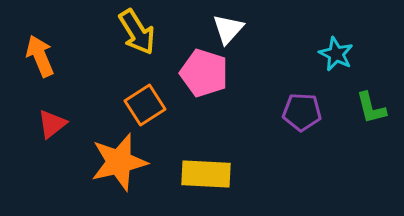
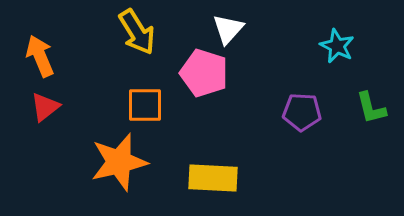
cyan star: moved 1 px right, 8 px up
orange square: rotated 33 degrees clockwise
red triangle: moved 7 px left, 17 px up
yellow rectangle: moved 7 px right, 4 px down
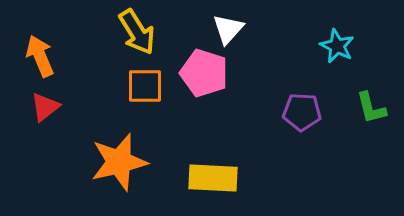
orange square: moved 19 px up
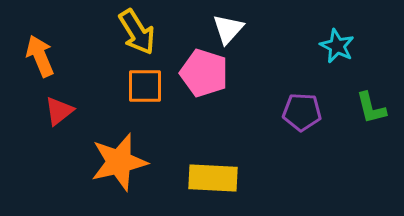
red triangle: moved 14 px right, 4 px down
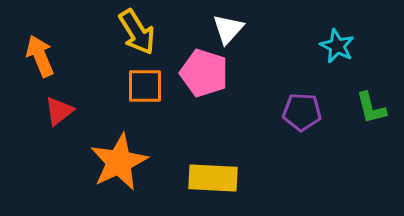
orange star: rotated 12 degrees counterclockwise
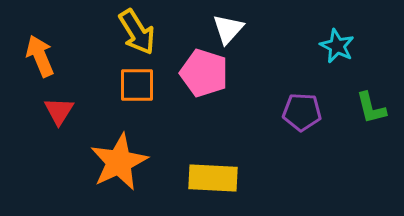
orange square: moved 8 px left, 1 px up
red triangle: rotated 20 degrees counterclockwise
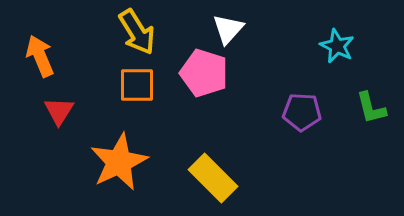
yellow rectangle: rotated 42 degrees clockwise
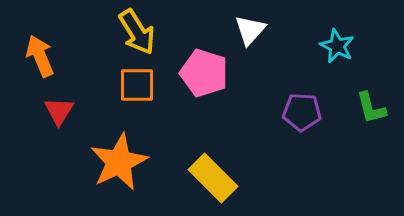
white triangle: moved 22 px right, 1 px down
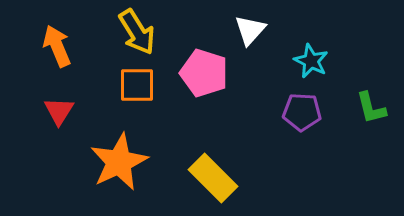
cyan star: moved 26 px left, 15 px down
orange arrow: moved 17 px right, 10 px up
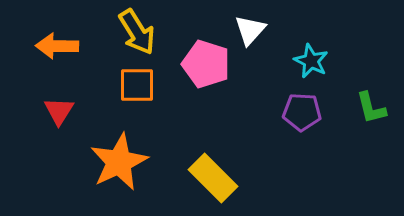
orange arrow: rotated 66 degrees counterclockwise
pink pentagon: moved 2 px right, 9 px up
